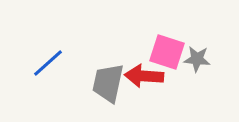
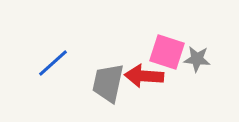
blue line: moved 5 px right
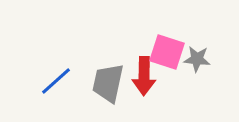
blue line: moved 3 px right, 18 px down
red arrow: rotated 93 degrees counterclockwise
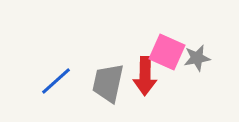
pink square: rotated 6 degrees clockwise
gray star: moved 1 px up; rotated 16 degrees counterclockwise
red arrow: moved 1 px right
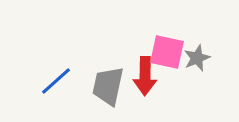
pink square: rotated 12 degrees counterclockwise
gray star: rotated 12 degrees counterclockwise
gray trapezoid: moved 3 px down
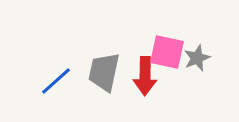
gray trapezoid: moved 4 px left, 14 px up
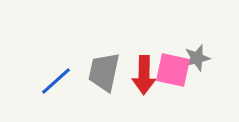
pink square: moved 6 px right, 18 px down
gray star: rotated 8 degrees clockwise
red arrow: moved 1 px left, 1 px up
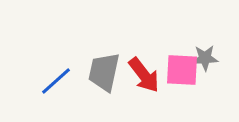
gray star: moved 8 px right; rotated 12 degrees clockwise
pink square: moved 9 px right; rotated 9 degrees counterclockwise
red arrow: rotated 39 degrees counterclockwise
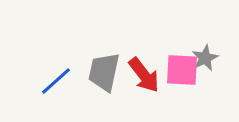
gray star: rotated 24 degrees counterclockwise
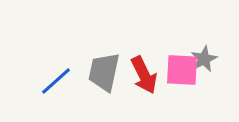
gray star: moved 1 px left, 1 px down
red arrow: rotated 12 degrees clockwise
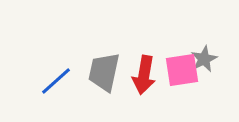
pink square: rotated 12 degrees counterclockwise
red arrow: rotated 36 degrees clockwise
